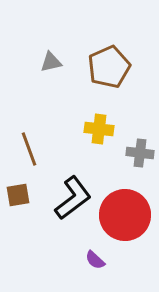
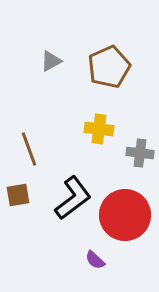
gray triangle: moved 1 px up; rotated 15 degrees counterclockwise
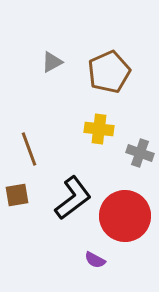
gray triangle: moved 1 px right, 1 px down
brown pentagon: moved 5 px down
gray cross: rotated 12 degrees clockwise
brown square: moved 1 px left
red circle: moved 1 px down
purple semicircle: rotated 15 degrees counterclockwise
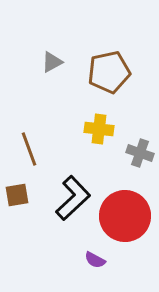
brown pentagon: rotated 12 degrees clockwise
black L-shape: rotated 6 degrees counterclockwise
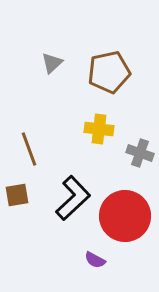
gray triangle: moved 1 px down; rotated 15 degrees counterclockwise
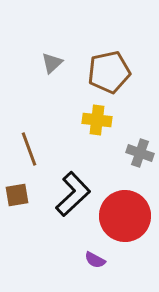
yellow cross: moved 2 px left, 9 px up
black L-shape: moved 4 px up
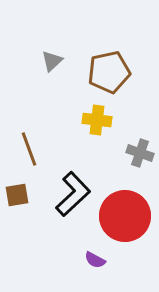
gray triangle: moved 2 px up
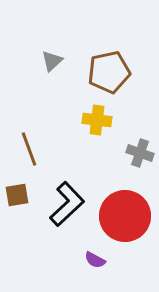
black L-shape: moved 6 px left, 10 px down
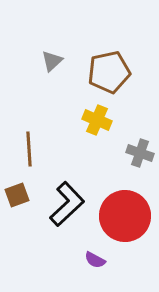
yellow cross: rotated 16 degrees clockwise
brown line: rotated 16 degrees clockwise
brown square: rotated 10 degrees counterclockwise
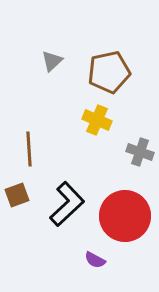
gray cross: moved 1 px up
